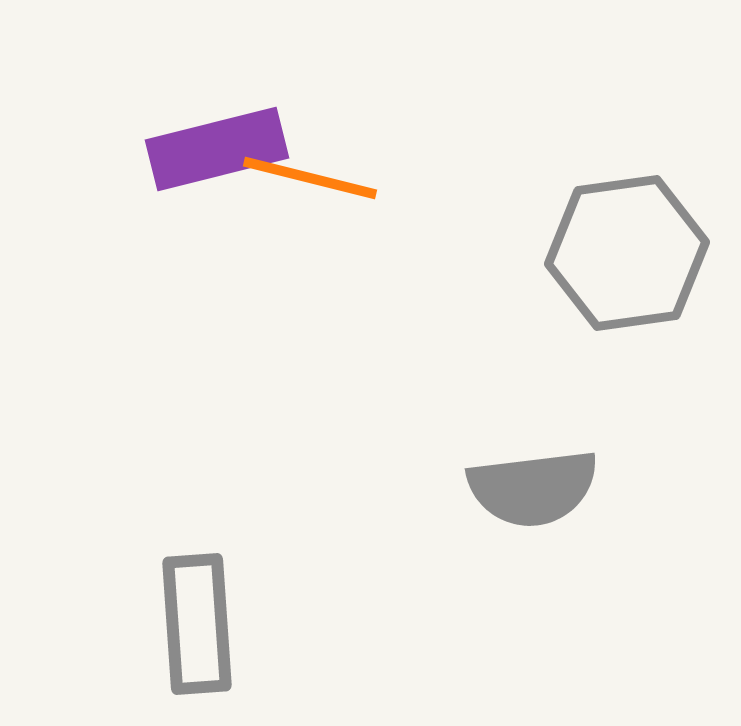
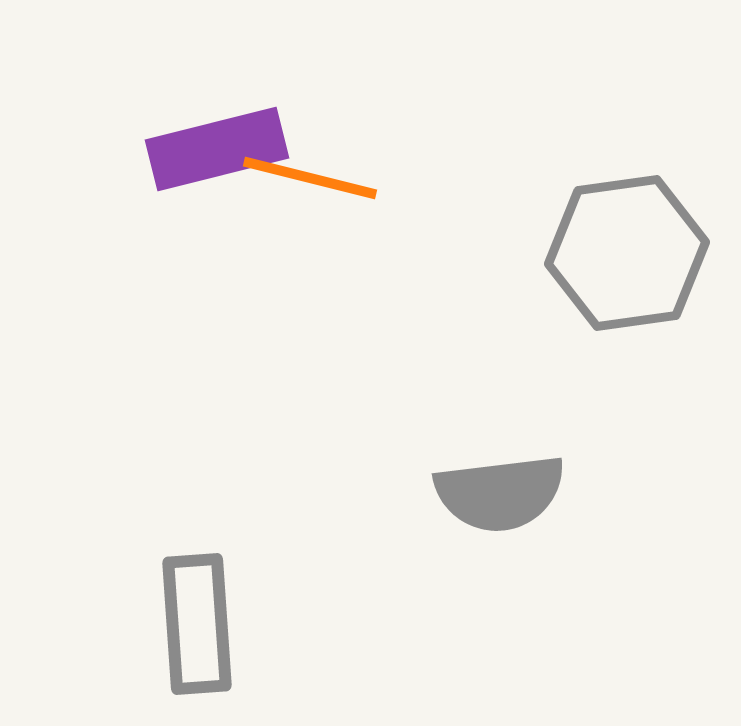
gray semicircle: moved 33 px left, 5 px down
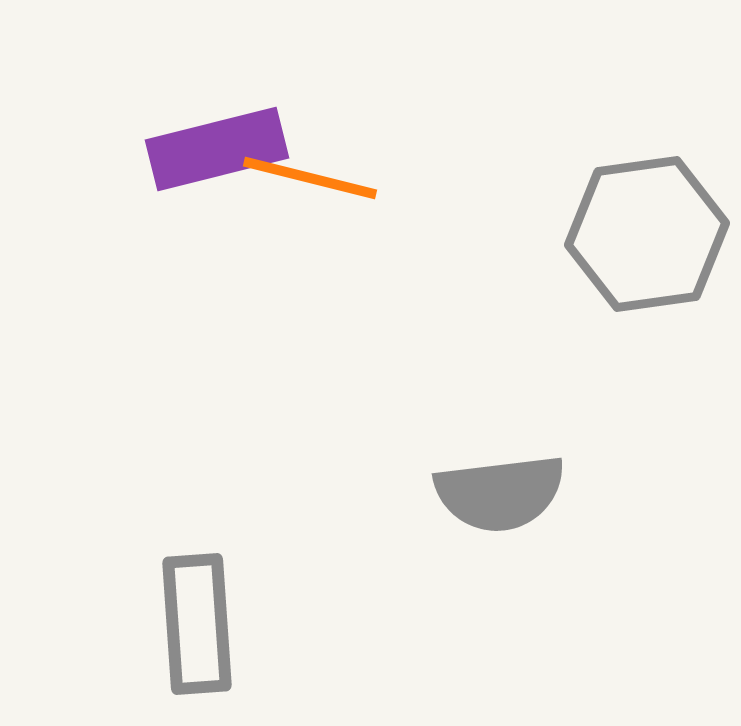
gray hexagon: moved 20 px right, 19 px up
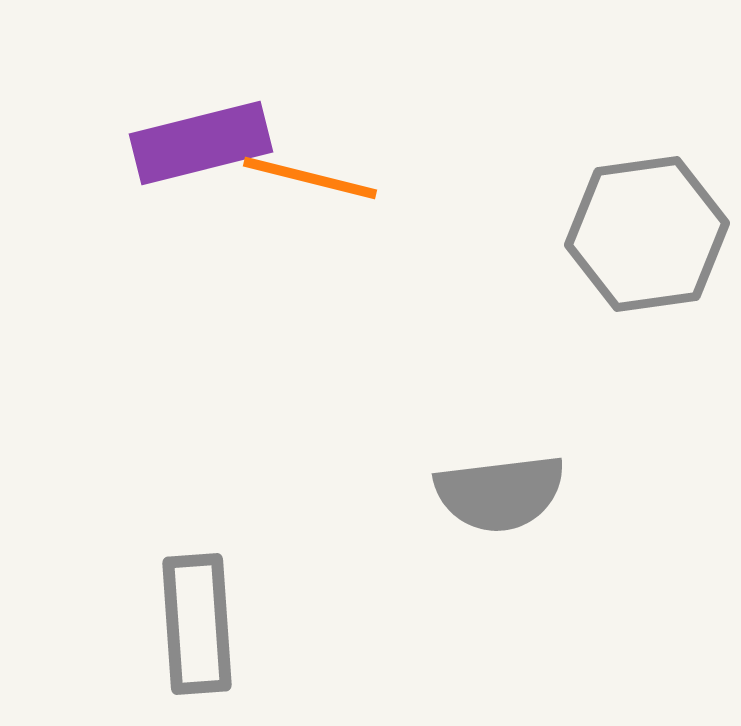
purple rectangle: moved 16 px left, 6 px up
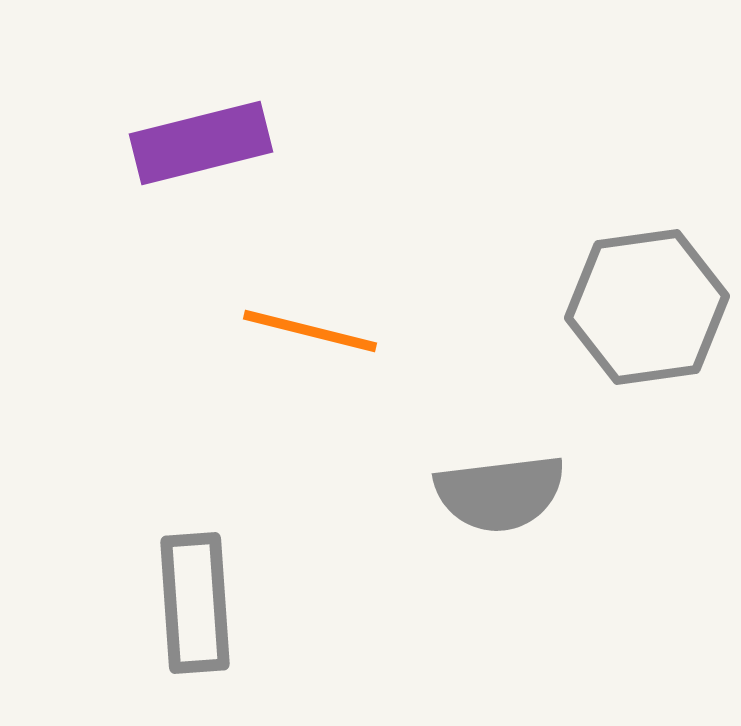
orange line: moved 153 px down
gray hexagon: moved 73 px down
gray rectangle: moved 2 px left, 21 px up
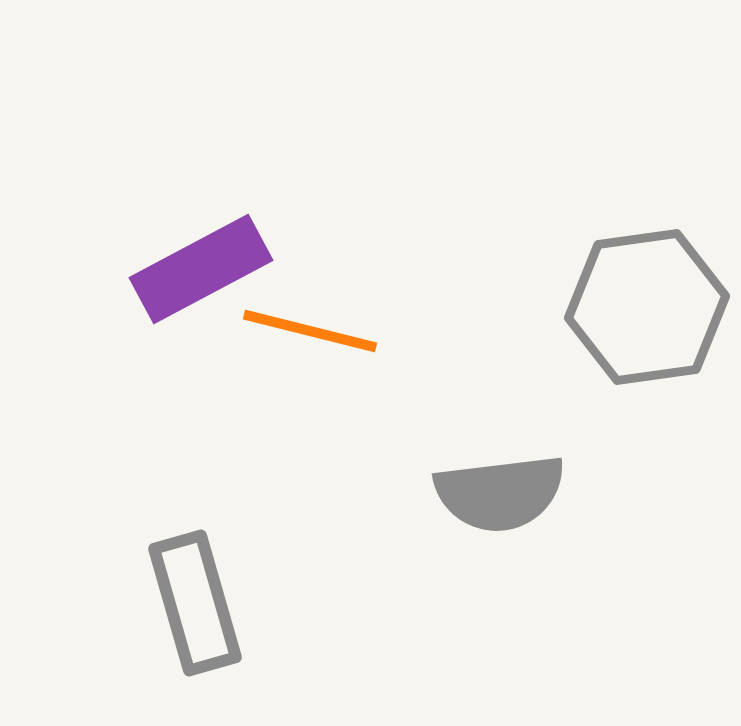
purple rectangle: moved 126 px down; rotated 14 degrees counterclockwise
gray rectangle: rotated 12 degrees counterclockwise
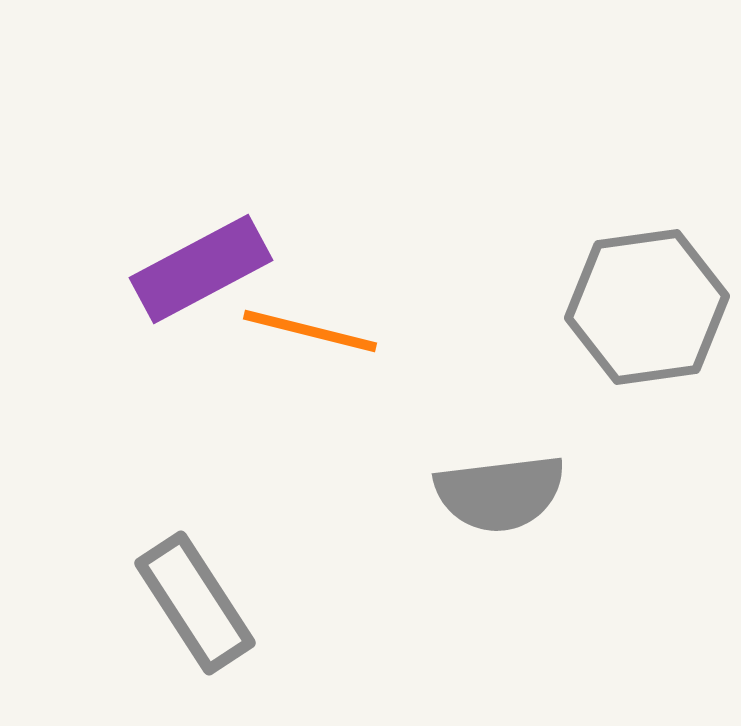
gray rectangle: rotated 17 degrees counterclockwise
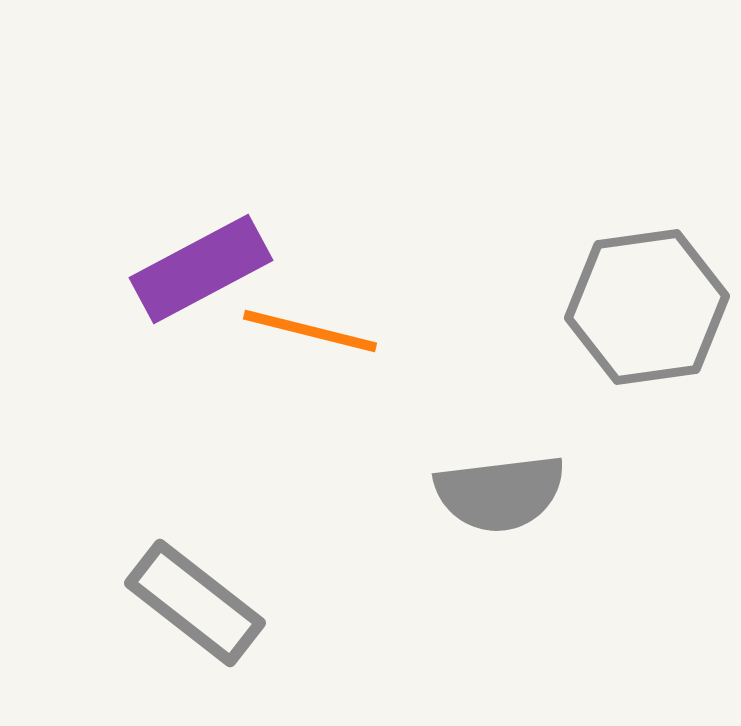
gray rectangle: rotated 19 degrees counterclockwise
